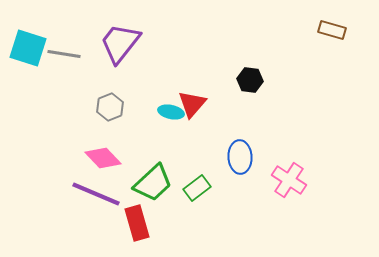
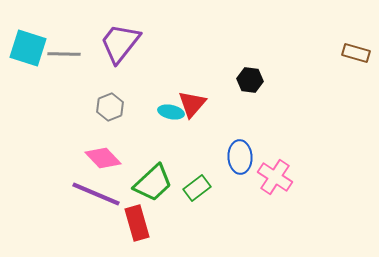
brown rectangle: moved 24 px right, 23 px down
gray line: rotated 8 degrees counterclockwise
pink cross: moved 14 px left, 3 px up
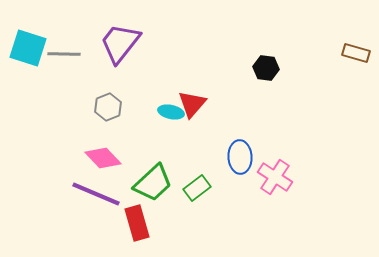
black hexagon: moved 16 px right, 12 px up
gray hexagon: moved 2 px left
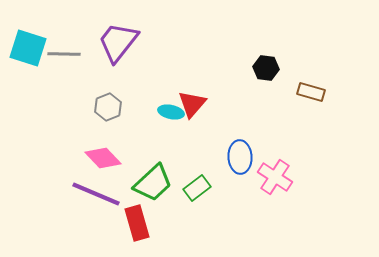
purple trapezoid: moved 2 px left, 1 px up
brown rectangle: moved 45 px left, 39 px down
